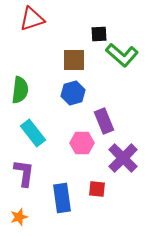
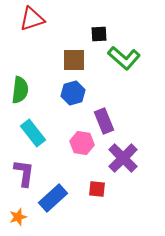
green L-shape: moved 2 px right, 3 px down
pink hexagon: rotated 10 degrees clockwise
blue rectangle: moved 9 px left; rotated 56 degrees clockwise
orange star: moved 1 px left
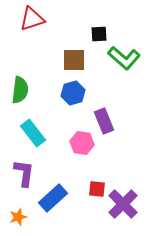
purple cross: moved 46 px down
